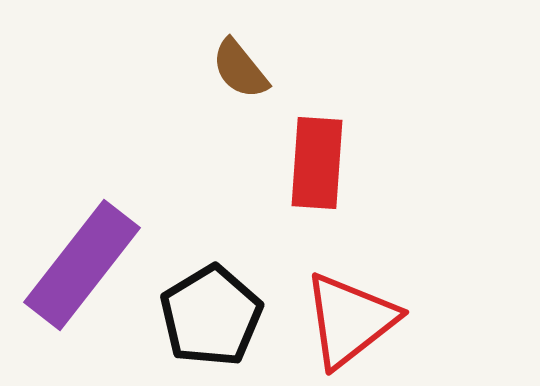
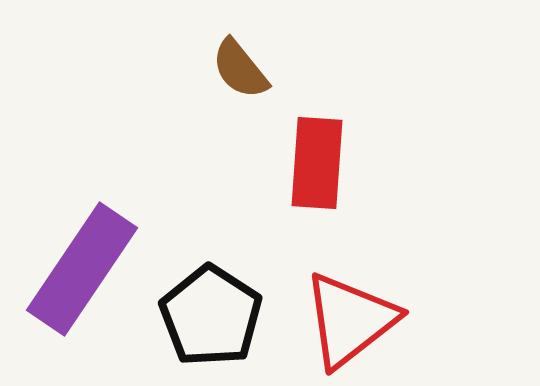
purple rectangle: moved 4 px down; rotated 4 degrees counterclockwise
black pentagon: rotated 8 degrees counterclockwise
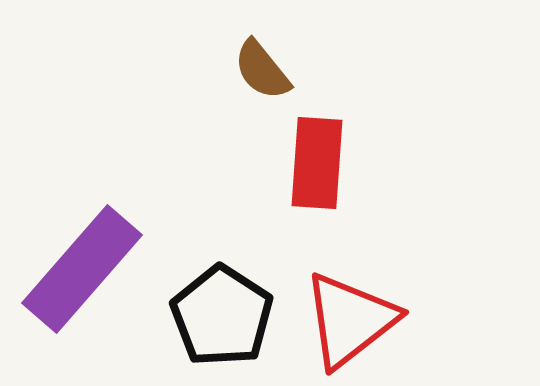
brown semicircle: moved 22 px right, 1 px down
purple rectangle: rotated 7 degrees clockwise
black pentagon: moved 11 px right
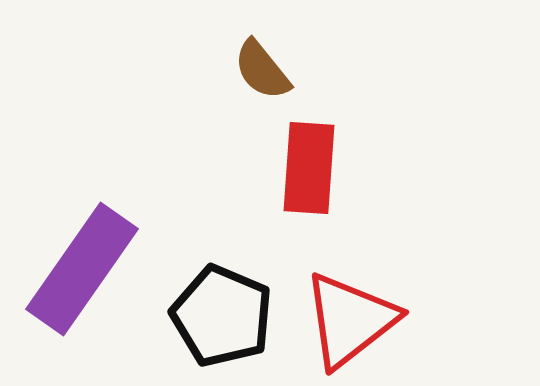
red rectangle: moved 8 px left, 5 px down
purple rectangle: rotated 6 degrees counterclockwise
black pentagon: rotated 10 degrees counterclockwise
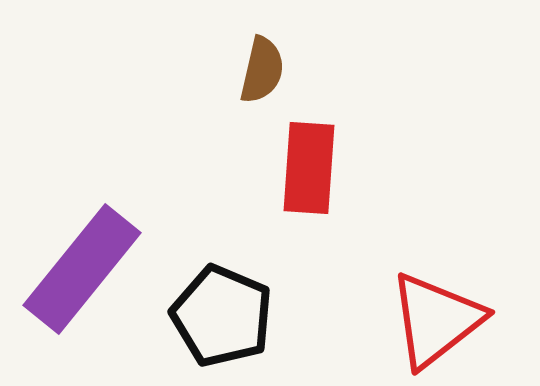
brown semicircle: rotated 128 degrees counterclockwise
purple rectangle: rotated 4 degrees clockwise
red triangle: moved 86 px right
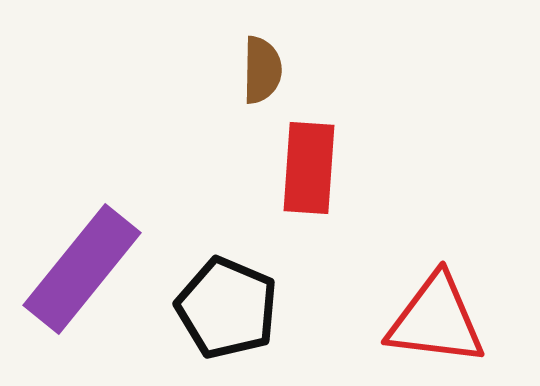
brown semicircle: rotated 12 degrees counterclockwise
black pentagon: moved 5 px right, 8 px up
red triangle: rotated 45 degrees clockwise
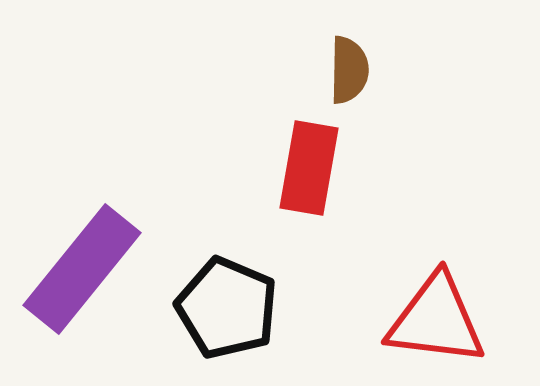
brown semicircle: moved 87 px right
red rectangle: rotated 6 degrees clockwise
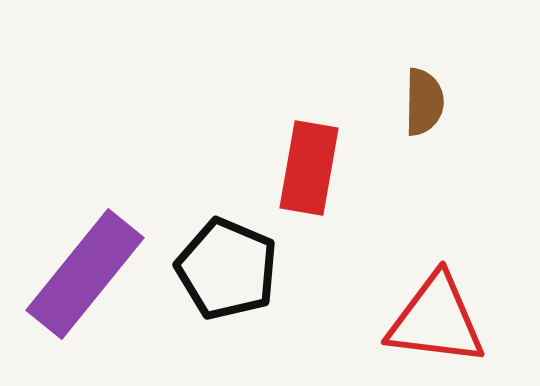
brown semicircle: moved 75 px right, 32 px down
purple rectangle: moved 3 px right, 5 px down
black pentagon: moved 39 px up
